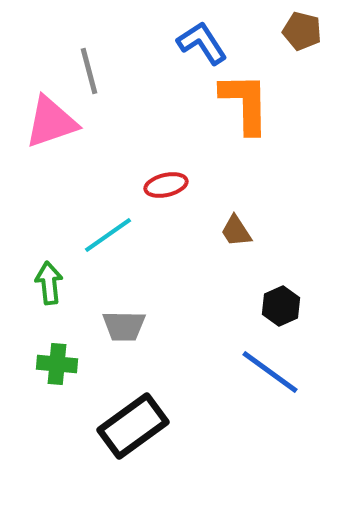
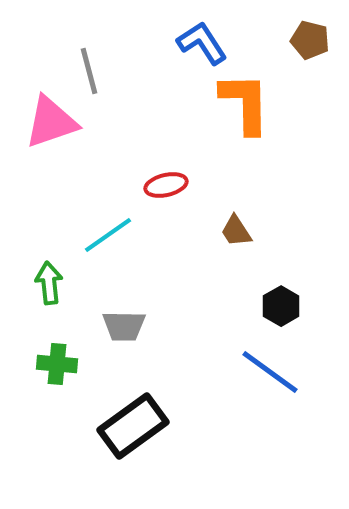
brown pentagon: moved 8 px right, 9 px down
black hexagon: rotated 6 degrees counterclockwise
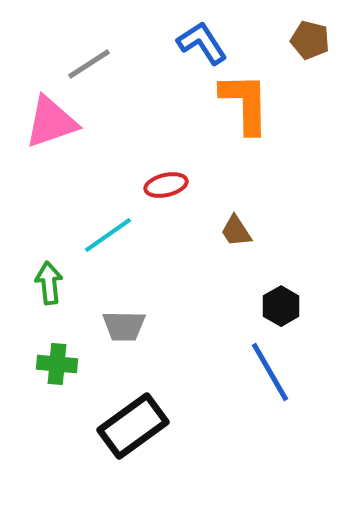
gray line: moved 7 px up; rotated 72 degrees clockwise
blue line: rotated 24 degrees clockwise
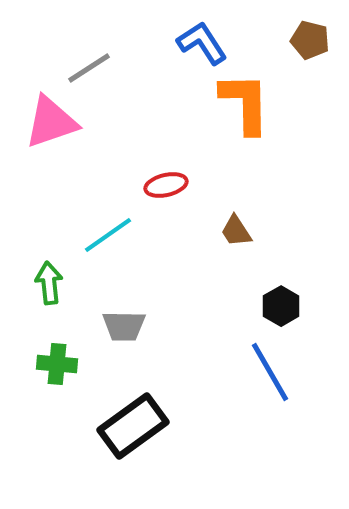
gray line: moved 4 px down
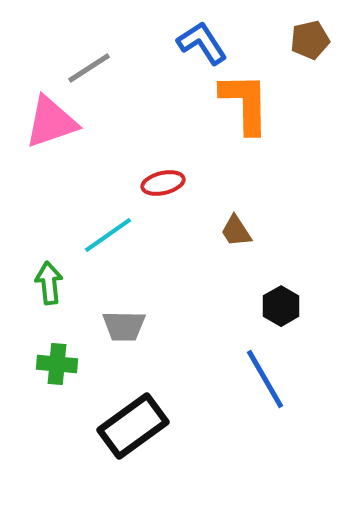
brown pentagon: rotated 27 degrees counterclockwise
red ellipse: moved 3 px left, 2 px up
blue line: moved 5 px left, 7 px down
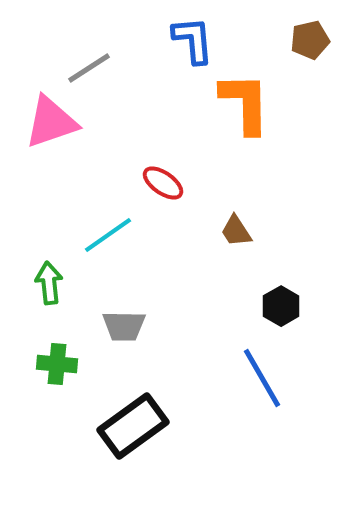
blue L-shape: moved 9 px left, 3 px up; rotated 28 degrees clockwise
red ellipse: rotated 48 degrees clockwise
blue line: moved 3 px left, 1 px up
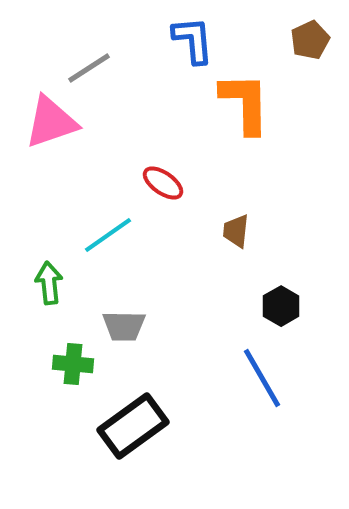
brown pentagon: rotated 12 degrees counterclockwise
brown trapezoid: rotated 39 degrees clockwise
green cross: moved 16 px right
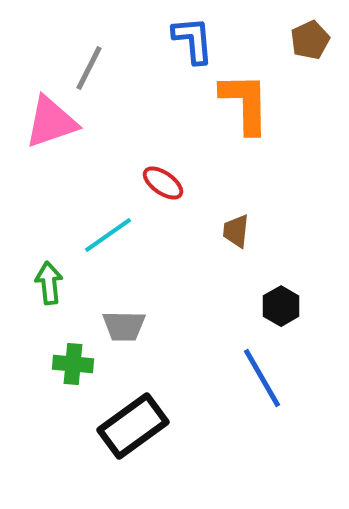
gray line: rotated 30 degrees counterclockwise
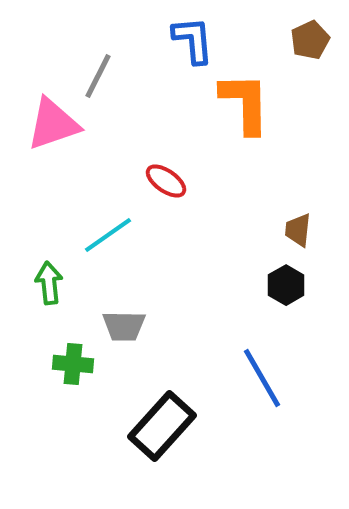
gray line: moved 9 px right, 8 px down
pink triangle: moved 2 px right, 2 px down
red ellipse: moved 3 px right, 2 px up
brown trapezoid: moved 62 px right, 1 px up
black hexagon: moved 5 px right, 21 px up
black rectangle: moved 29 px right; rotated 12 degrees counterclockwise
